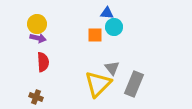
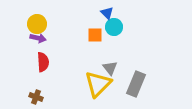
blue triangle: rotated 40 degrees clockwise
gray triangle: moved 2 px left
gray rectangle: moved 2 px right
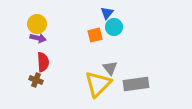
blue triangle: rotated 24 degrees clockwise
orange square: rotated 14 degrees counterclockwise
gray rectangle: rotated 60 degrees clockwise
brown cross: moved 17 px up
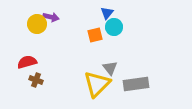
purple arrow: moved 13 px right, 21 px up
red semicircle: moved 16 px left; rotated 102 degrees counterclockwise
yellow triangle: moved 1 px left
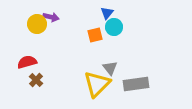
brown cross: rotated 24 degrees clockwise
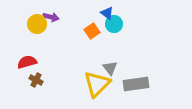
blue triangle: rotated 32 degrees counterclockwise
cyan circle: moved 3 px up
orange square: moved 3 px left, 4 px up; rotated 21 degrees counterclockwise
brown cross: rotated 16 degrees counterclockwise
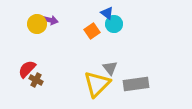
purple arrow: moved 1 px left, 3 px down
red semicircle: moved 7 px down; rotated 30 degrees counterclockwise
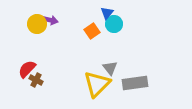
blue triangle: rotated 32 degrees clockwise
gray rectangle: moved 1 px left, 1 px up
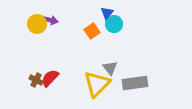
red semicircle: moved 23 px right, 9 px down
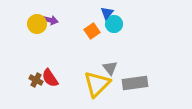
red semicircle: rotated 78 degrees counterclockwise
